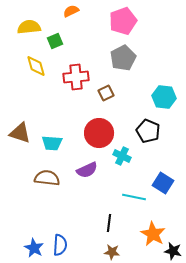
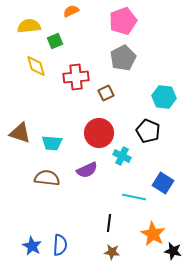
yellow semicircle: moved 1 px up
blue star: moved 2 px left, 2 px up
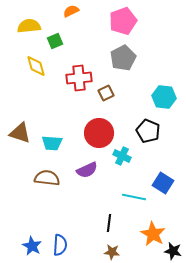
red cross: moved 3 px right, 1 px down
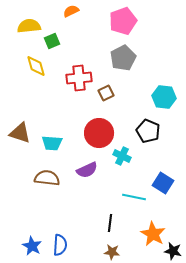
green square: moved 3 px left
black line: moved 1 px right
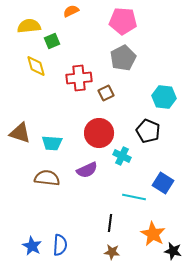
pink pentagon: rotated 24 degrees clockwise
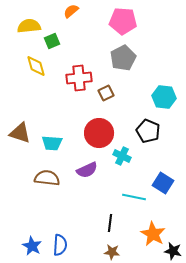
orange semicircle: rotated 14 degrees counterclockwise
